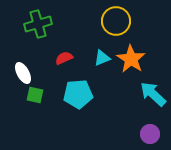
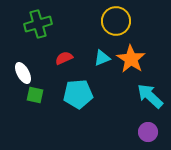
cyan arrow: moved 3 px left, 2 px down
purple circle: moved 2 px left, 2 px up
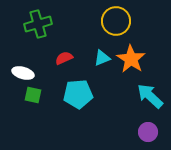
white ellipse: rotated 45 degrees counterclockwise
green square: moved 2 px left
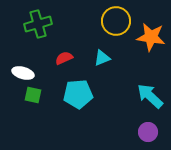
orange star: moved 20 px right, 22 px up; rotated 24 degrees counterclockwise
